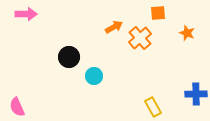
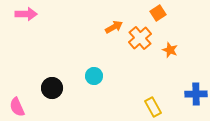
orange square: rotated 28 degrees counterclockwise
orange star: moved 17 px left, 17 px down
black circle: moved 17 px left, 31 px down
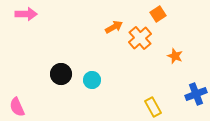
orange square: moved 1 px down
orange star: moved 5 px right, 6 px down
cyan circle: moved 2 px left, 4 px down
black circle: moved 9 px right, 14 px up
blue cross: rotated 20 degrees counterclockwise
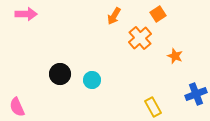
orange arrow: moved 11 px up; rotated 150 degrees clockwise
black circle: moved 1 px left
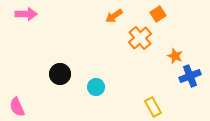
orange arrow: rotated 24 degrees clockwise
cyan circle: moved 4 px right, 7 px down
blue cross: moved 6 px left, 18 px up
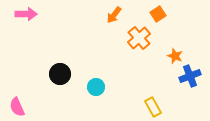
orange arrow: moved 1 px up; rotated 18 degrees counterclockwise
orange cross: moved 1 px left
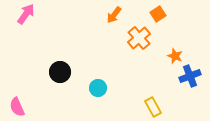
pink arrow: rotated 55 degrees counterclockwise
black circle: moved 2 px up
cyan circle: moved 2 px right, 1 px down
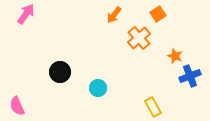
pink semicircle: moved 1 px up
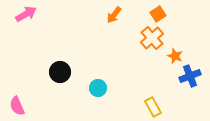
pink arrow: rotated 25 degrees clockwise
orange cross: moved 13 px right
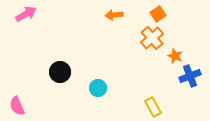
orange arrow: rotated 48 degrees clockwise
